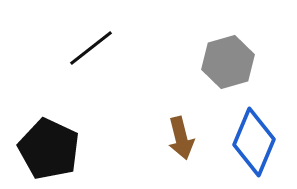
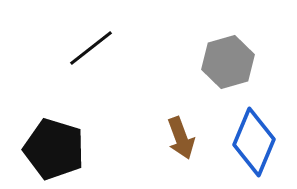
brown arrow: rotated 6 degrees counterclockwise
black pentagon: moved 5 px right; rotated 8 degrees counterclockwise
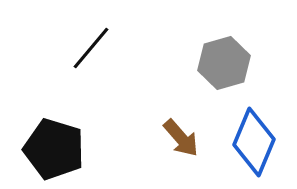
black line: rotated 12 degrees counterclockwise
gray hexagon: moved 4 px left, 1 px down
brown arrow: rotated 21 degrees counterclockwise
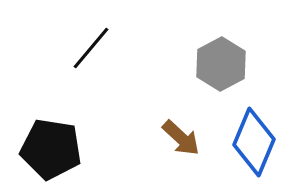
gray hexagon: moved 3 px left, 1 px down; rotated 12 degrees counterclockwise
brown arrow: rotated 6 degrees counterclockwise
black pentagon: moved 3 px left; rotated 8 degrees counterclockwise
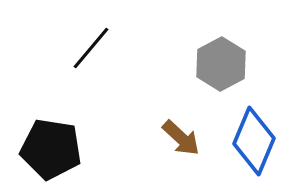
blue diamond: moved 1 px up
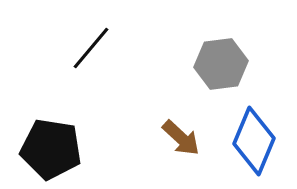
gray hexagon: rotated 21 degrees clockwise
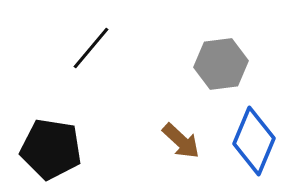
brown arrow: moved 3 px down
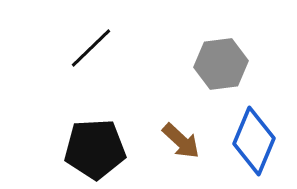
black line: rotated 6 degrees clockwise
black pentagon: moved 44 px right; rotated 12 degrees counterclockwise
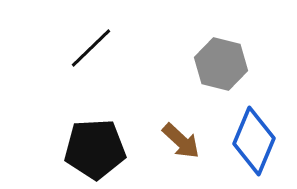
gray hexagon: rotated 21 degrees clockwise
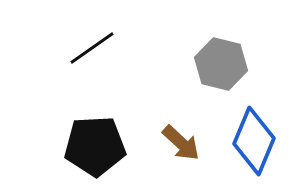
black line: moved 1 px right; rotated 9 degrees clockwise
brown arrow: moved 2 px down
black pentagon: moved 3 px up
